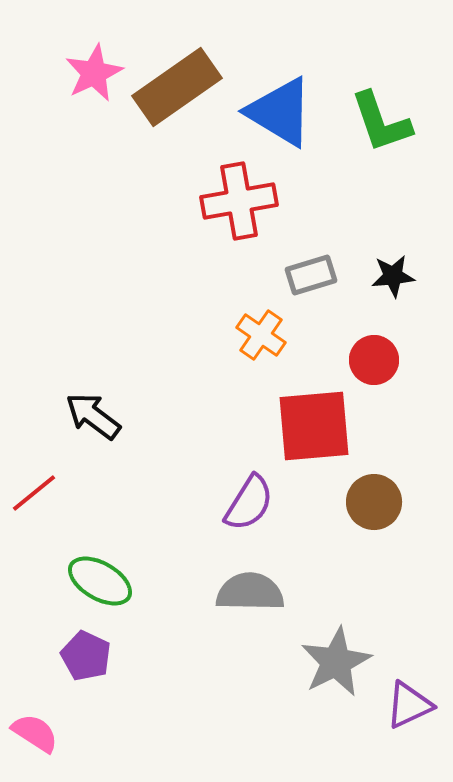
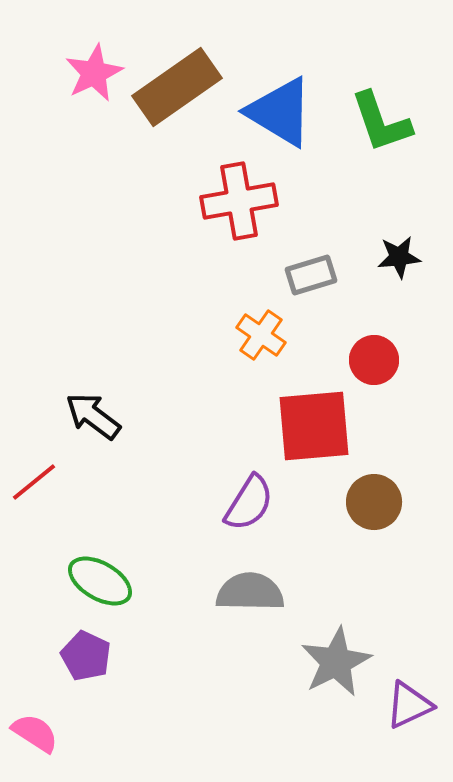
black star: moved 6 px right, 19 px up
red line: moved 11 px up
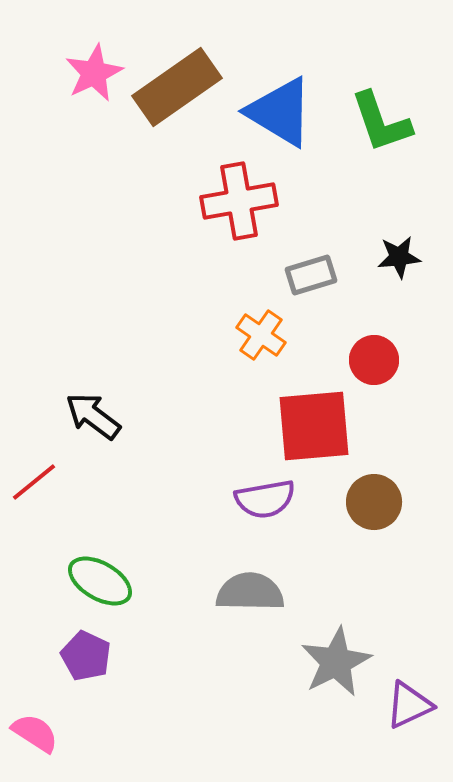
purple semicircle: moved 16 px right, 4 px up; rotated 48 degrees clockwise
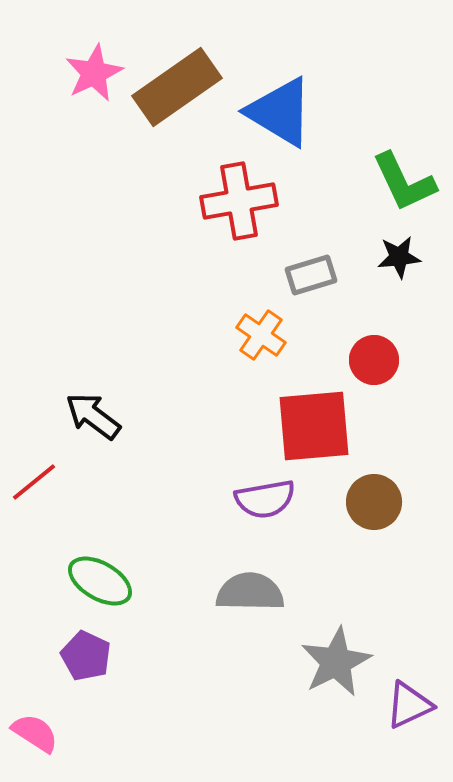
green L-shape: moved 23 px right, 60 px down; rotated 6 degrees counterclockwise
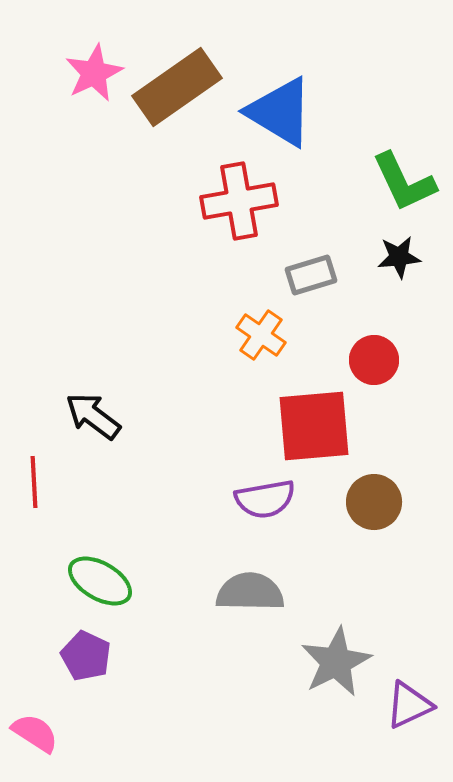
red line: rotated 54 degrees counterclockwise
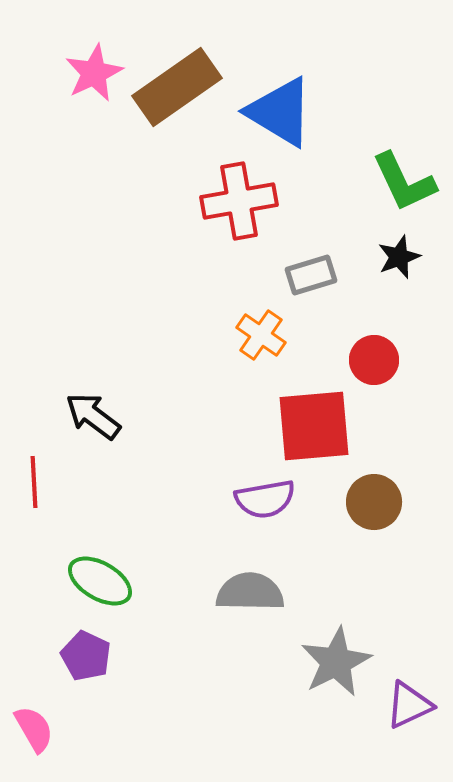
black star: rotated 15 degrees counterclockwise
pink semicircle: moved 1 px left, 4 px up; rotated 27 degrees clockwise
